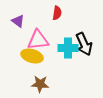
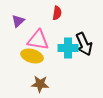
purple triangle: rotated 40 degrees clockwise
pink triangle: rotated 15 degrees clockwise
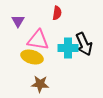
purple triangle: rotated 16 degrees counterclockwise
yellow ellipse: moved 1 px down
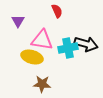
red semicircle: moved 2 px up; rotated 32 degrees counterclockwise
pink triangle: moved 4 px right
black arrow: moved 2 px right; rotated 50 degrees counterclockwise
cyan cross: rotated 12 degrees counterclockwise
brown star: moved 2 px right
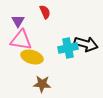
red semicircle: moved 12 px left, 1 px down
pink triangle: moved 21 px left
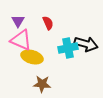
red semicircle: moved 3 px right, 11 px down
pink triangle: rotated 15 degrees clockwise
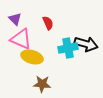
purple triangle: moved 3 px left, 2 px up; rotated 16 degrees counterclockwise
pink triangle: moved 1 px up
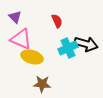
purple triangle: moved 2 px up
red semicircle: moved 9 px right, 2 px up
cyan cross: rotated 12 degrees counterclockwise
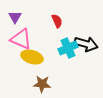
purple triangle: rotated 16 degrees clockwise
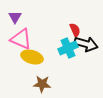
red semicircle: moved 18 px right, 9 px down
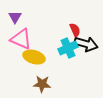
yellow ellipse: moved 2 px right
